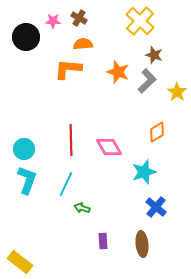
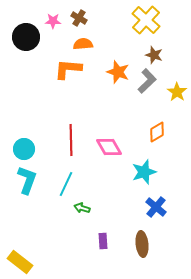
yellow cross: moved 6 px right, 1 px up
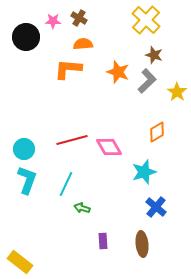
red line: moved 1 px right; rotated 76 degrees clockwise
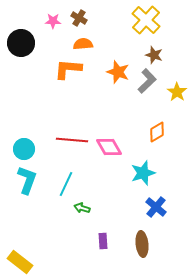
black circle: moved 5 px left, 6 px down
red line: rotated 20 degrees clockwise
cyan star: moved 1 px left, 1 px down
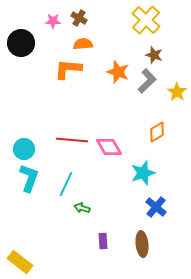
cyan L-shape: moved 2 px right, 2 px up
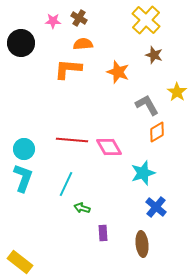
gray L-shape: moved 24 px down; rotated 75 degrees counterclockwise
cyan L-shape: moved 6 px left
purple rectangle: moved 8 px up
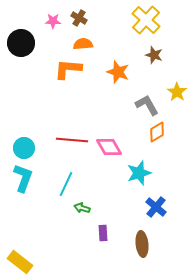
cyan circle: moved 1 px up
cyan star: moved 4 px left
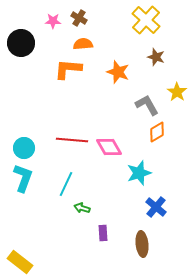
brown star: moved 2 px right, 2 px down
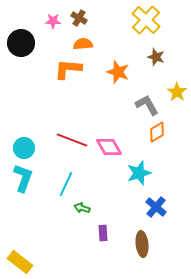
red line: rotated 16 degrees clockwise
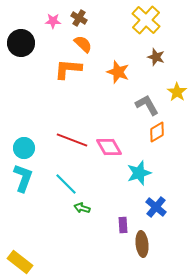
orange semicircle: rotated 48 degrees clockwise
cyan line: rotated 70 degrees counterclockwise
purple rectangle: moved 20 px right, 8 px up
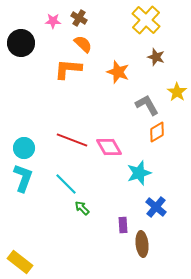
green arrow: rotated 28 degrees clockwise
